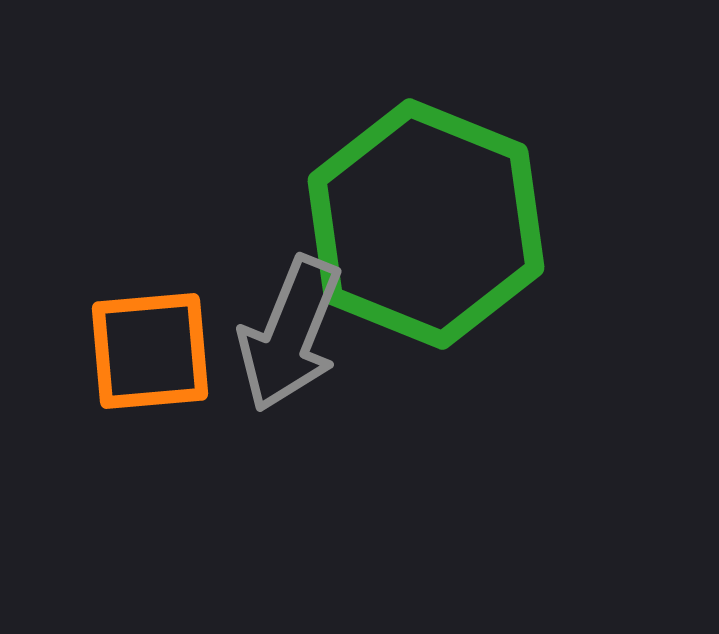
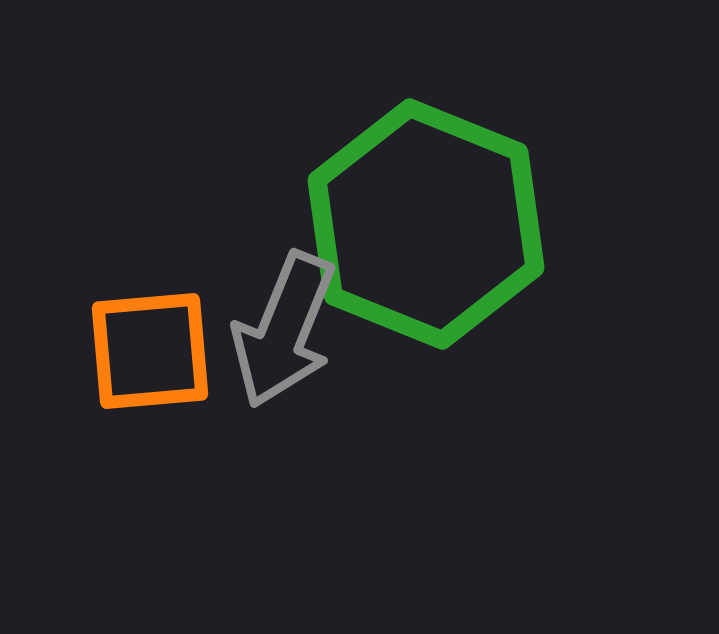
gray arrow: moved 6 px left, 4 px up
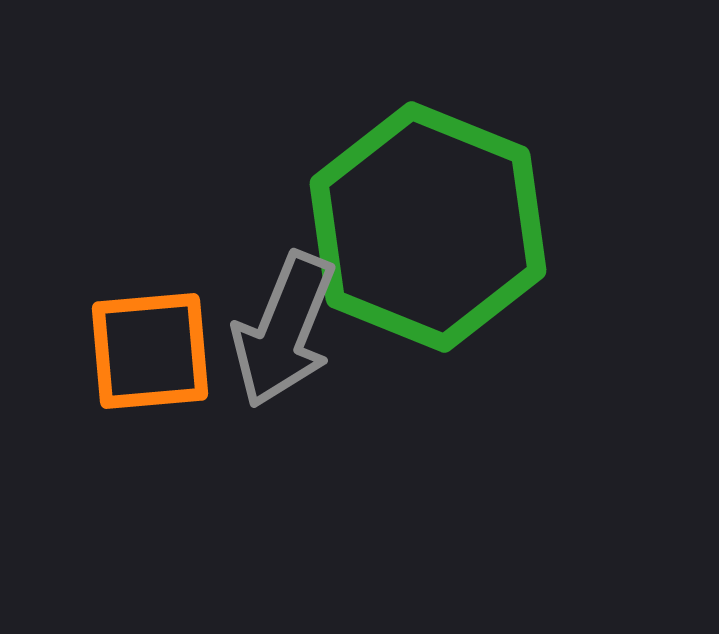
green hexagon: moved 2 px right, 3 px down
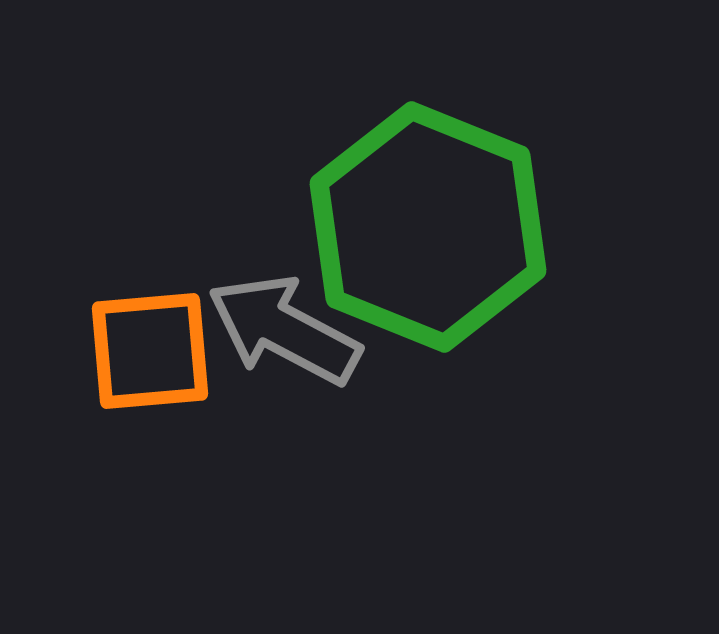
gray arrow: rotated 96 degrees clockwise
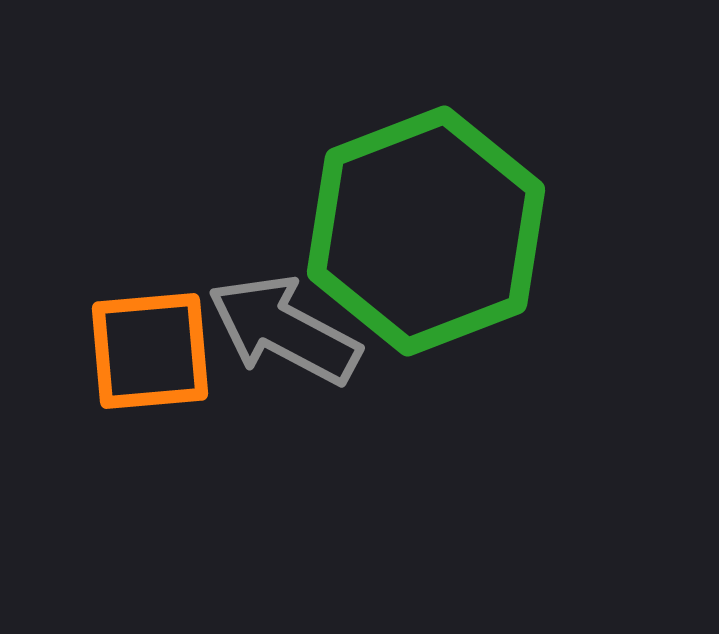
green hexagon: moved 2 px left, 4 px down; rotated 17 degrees clockwise
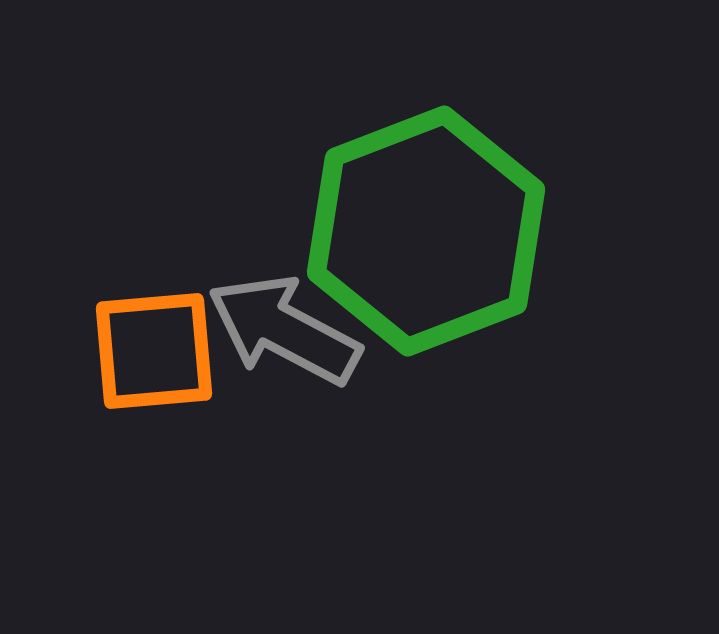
orange square: moved 4 px right
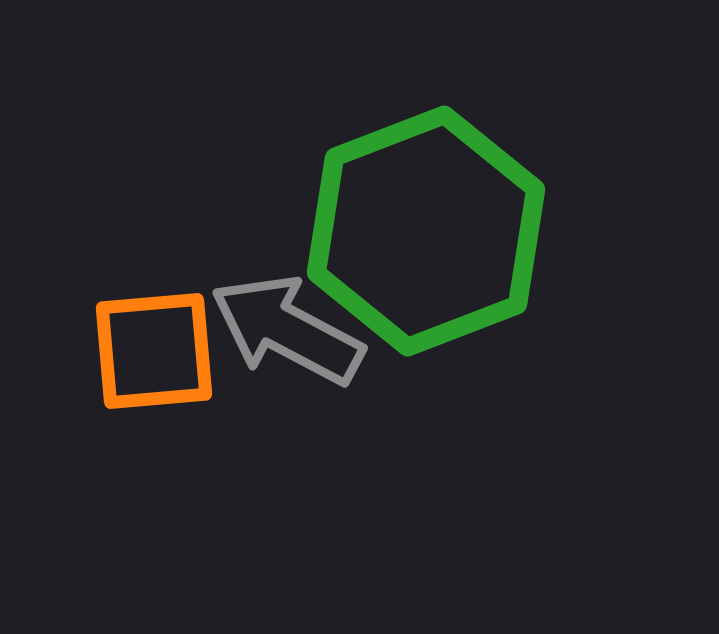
gray arrow: moved 3 px right
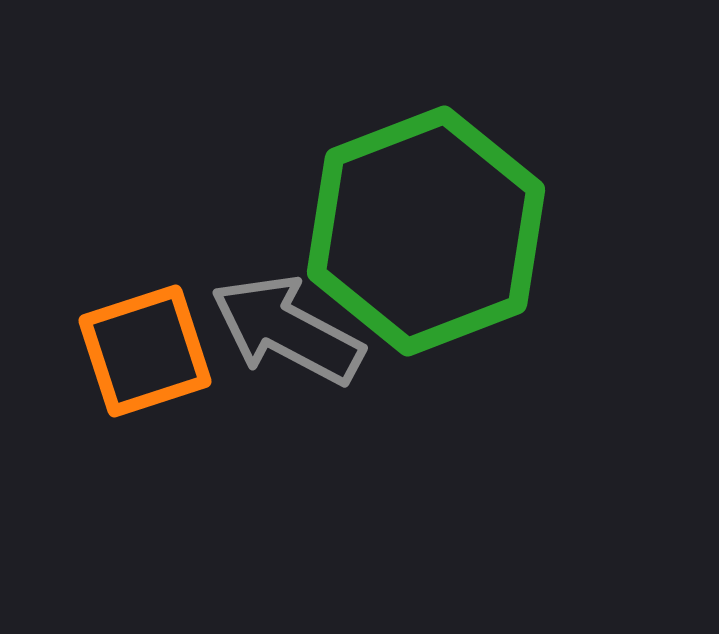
orange square: moved 9 px left; rotated 13 degrees counterclockwise
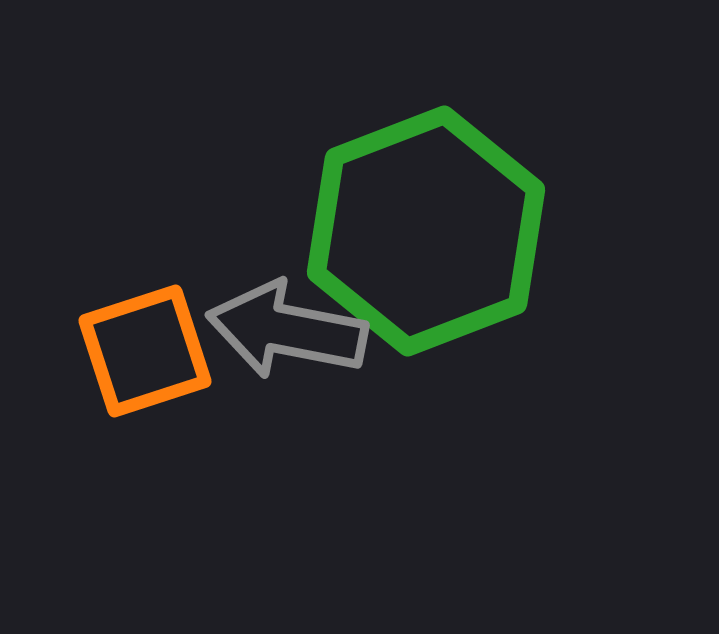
gray arrow: rotated 17 degrees counterclockwise
